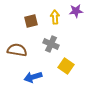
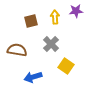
gray cross: rotated 21 degrees clockwise
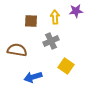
brown square: rotated 16 degrees clockwise
gray cross: moved 3 px up; rotated 21 degrees clockwise
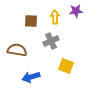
yellow square: rotated 14 degrees counterclockwise
blue arrow: moved 2 px left
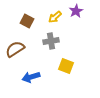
purple star: rotated 24 degrees counterclockwise
yellow arrow: rotated 128 degrees counterclockwise
brown square: moved 4 px left; rotated 24 degrees clockwise
gray cross: rotated 14 degrees clockwise
brown semicircle: moved 2 px left, 1 px up; rotated 42 degrees counterclockwise
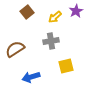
brown square: moved 9 px up; rotated 24 degrees clockwise
yellow square: rotated 35 degrees counterclockwise
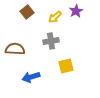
brown semicircle: rotated 36 degrees clockwise
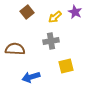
purple star: moved 1 px left, 1 px down; rotated 16 degrees counterclockwise
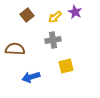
brown square: moved 3 px down
gray cross: moved 2 px right, 1 px up
